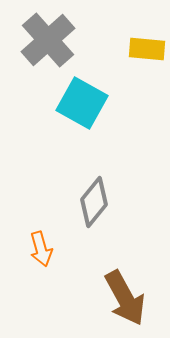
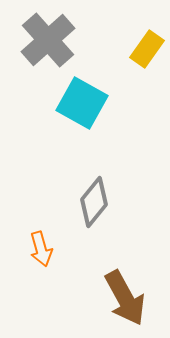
yellow rectangle: rotated 60 degrees counterclockwise
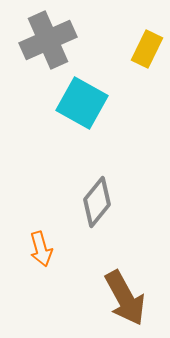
gray cross: rotated 18 degrees clockwise
yellow rectangle: rotated 9 degrees counterclockwise
gray diamond: moved 3 px right
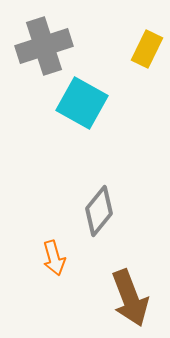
gray cross: moved 4 px left, 6 px down; rotated 6 degrees clockwise
gray diamond: moved 2 px right, 9 px down
orange arrow: moved 13 px right, 9 px down
brown arrow: moved 5 px right; rotated 8 degrees clockwise
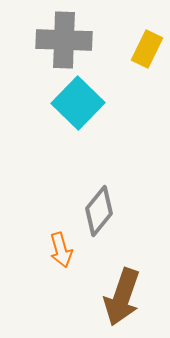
gray cross: moved 20 px right, 6 px up; rotated 20 degrees clockwise
cyan square: moved 4 px left; rotated 15 degrees clockwise
orange arrow: moved 7 px right, 8 px up
brown arrow: moved 8 px left, 1 px up; rotated 40 degrees clockwise
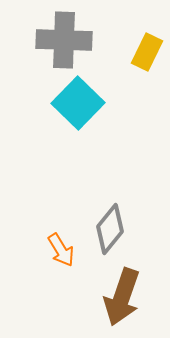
yellow rectangle: moved 3 px down
gray diamond: moved 11 px right, 18 px down
orange arrow: rotated 16 degrees counterclockwise
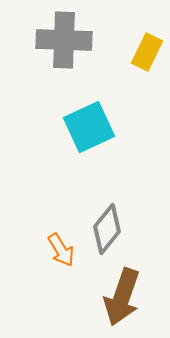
cyan square: moved 11 px right, 24 px down; rotated 21 degrees clockwise
gray diamond: moved 3 px left
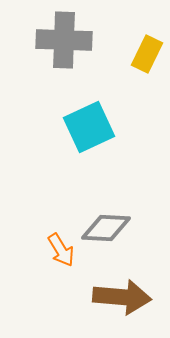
yellow rectangle: moved 2 px down
gray diamond: moved 1 px left, 1 px up; rotated 54 degrees clockwise
brown arrow: rotated 104 degrees counterclockwise
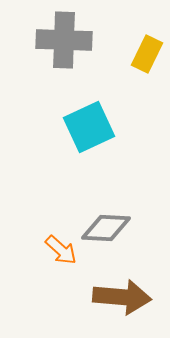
orange arrow: rotated 16 degrees counterclockwise
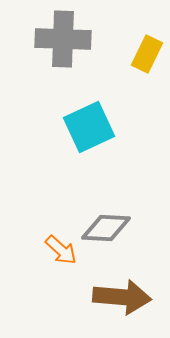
gray cross: moved 1 px left, 1 px up
